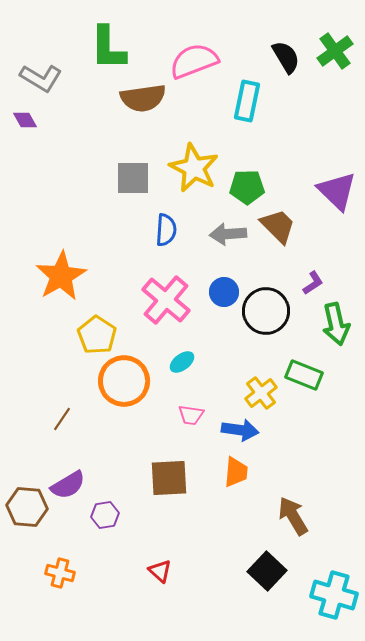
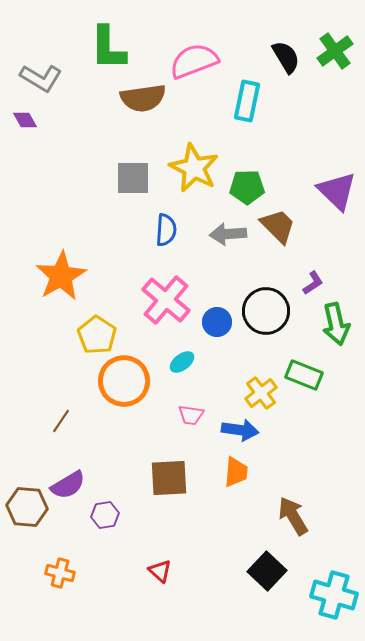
blue circle: moved 7 px left, 30 px down
brown line: moved 1 px left, 2 px down
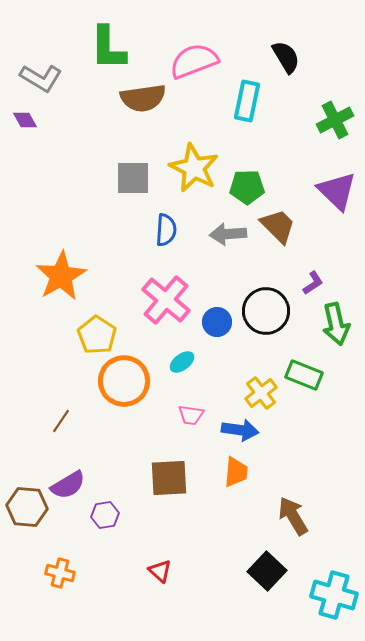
green cross: moved 69 px down; rotated 9 degrees clockwise
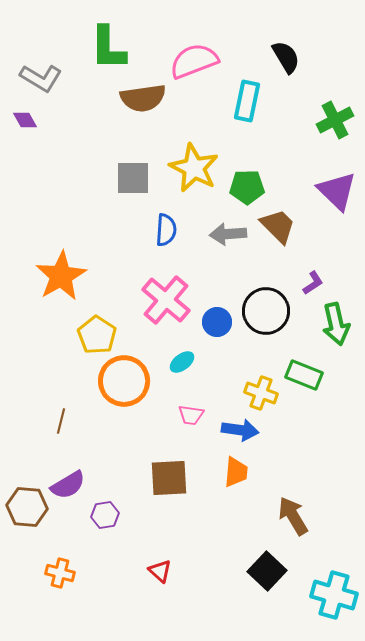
yellow cross: rotated 32 degrees counterclockwise
brown line: rotated 20 degrees counterclockwise
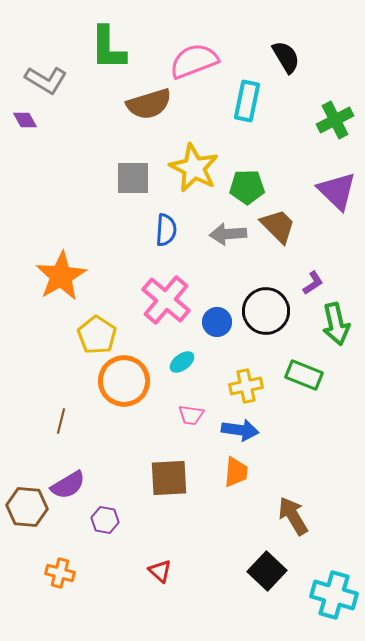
gray L-shape: moved 5 px right, 2 px down
brown semicircle: moved 6 px right, 6 px down; rotated 9 degrees counterclockwise
yellow cross: moved 15 px left, 7 px up; rotated 32 degrees counterclockwise
purple hexagon: moved 5 px down; rotated 20 degrees clockwise
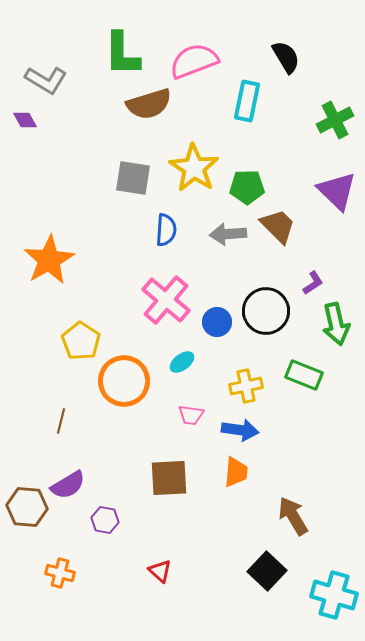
green L-shape: moved 14 px right, 6 px down
yellow star: rotated 6 degrees clockwise
gray square: rotated 9 degrees clockwise
orange star: moved 12 px left, 16 px up
yellow pentagon: moved 16 px left, 6 px down
